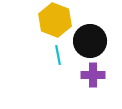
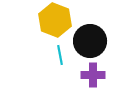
cyan line: moved 2 px right
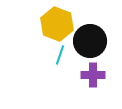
yellow hexagon: moved 2 px right, 4 px down
cyan line: rotated 30 degrees clockwise
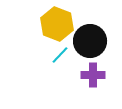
cyan line: rotated 24 degrees clockwise
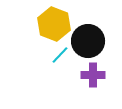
yellow hexagon: moved 3 px left
black circle: moved 2 px left
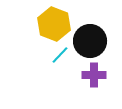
black circle: moved 2 px right
purple cross: moved 1 px right
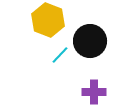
yellow hexagon: moved 6 px left, 4 px up
purple cross: moved 17 px down
